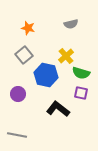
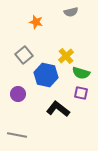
gray semicircle: moved 12 px up
orange star: moved 8 px right, 6 px up
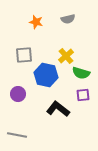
gray semicircle: moved 3 px left, 7 px down
gray square: rotated 36 degrees clockwise
purple square: moved 2 px right, 2 px down; rotated 16 degrees counterclockwise
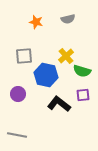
gray square: moved 1 px down
green semicircle: moved 1 px right, 2 px up
black L-shape: moved 1 px right, 5 px up
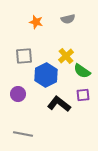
green semicircle: rotated 18 degrees clockwise
blue hexagon: rotated 20 degrees clockwise
gray line: moved 6 px right, 1 px up
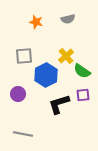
black L-shape: rotated 55 degrees counterclockwise
